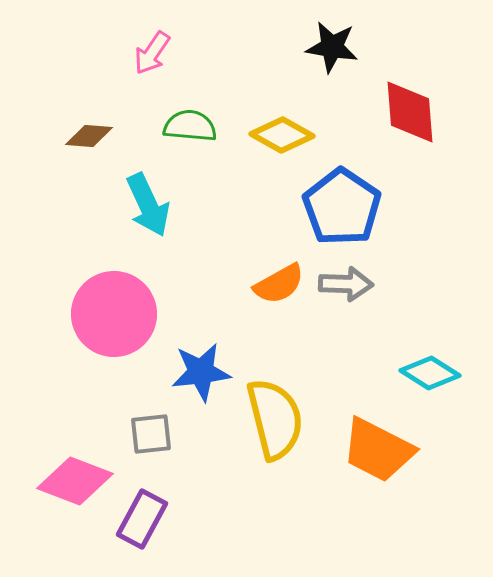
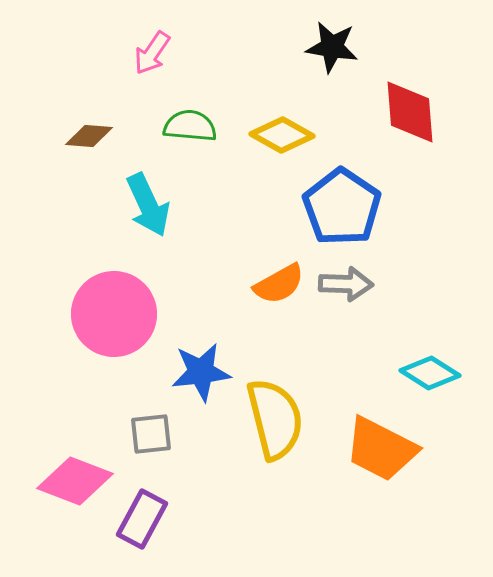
orange trapezoid: moved 3 px right, 1 px up
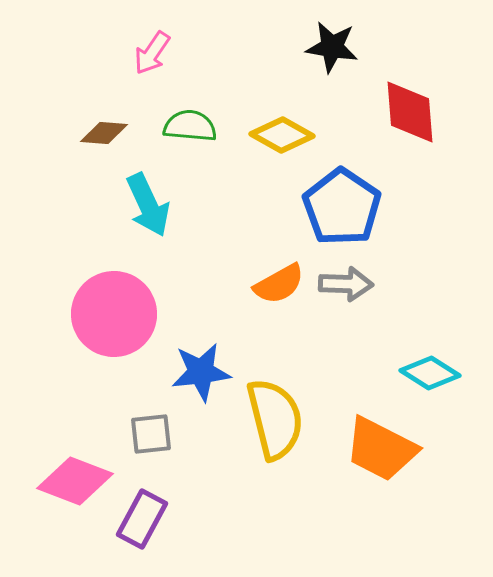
brown diamond: moved 15 px right, 3 px up
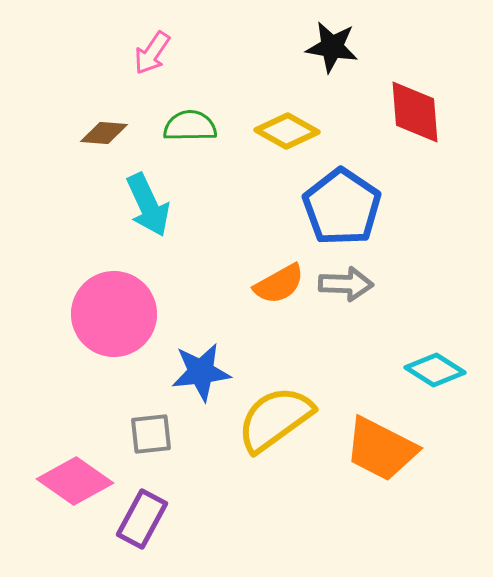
red diamond: moved 5 px right
green semicircle: rotated 6 degrees counterclockwise
yellow diamond: moved 5 px right, 4 px up
cyan diamond: moved 5 px right, 3 px up
yellow semicircle: rotated 112 degrees counterclockwise
pink diamond: rotated 14 degrees clockwise
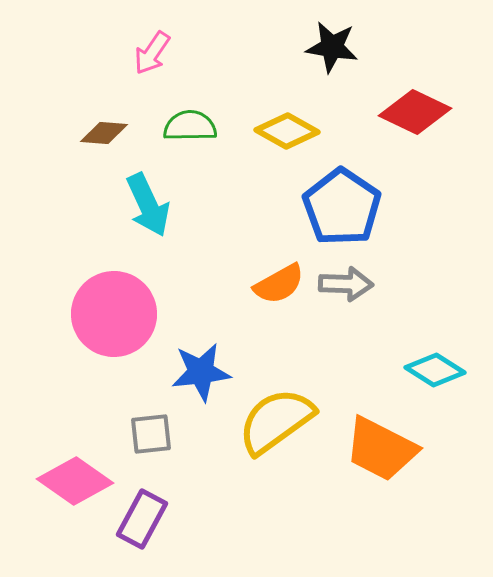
red diamond: rotated 60 degrees counterclockwise
yellow semicircle: moved 1 px right, 2 px down
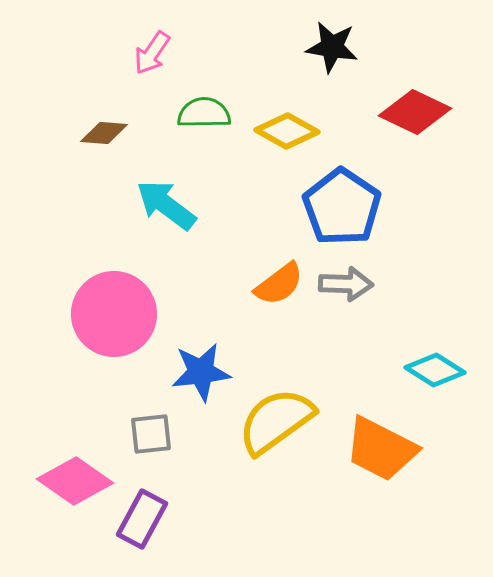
green semicircle: moved 14 px right, 13 px up
cyan arrow: moved 18 px right; rotated 152 degrees clockwise
orange semicircle: rotated 8 degrees counterclockwise
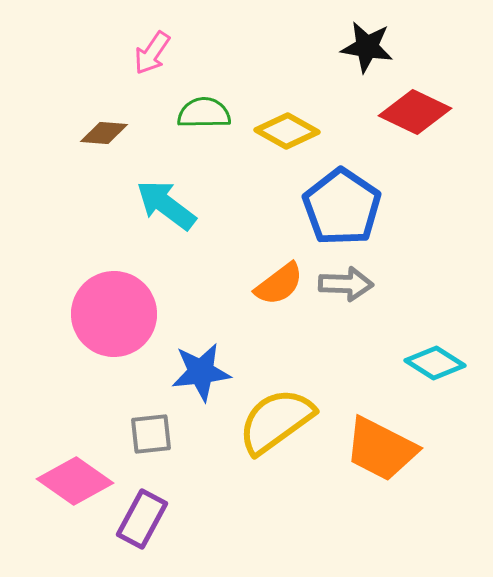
black star: moved 35 px right
cyan diamond: moved 7 px up
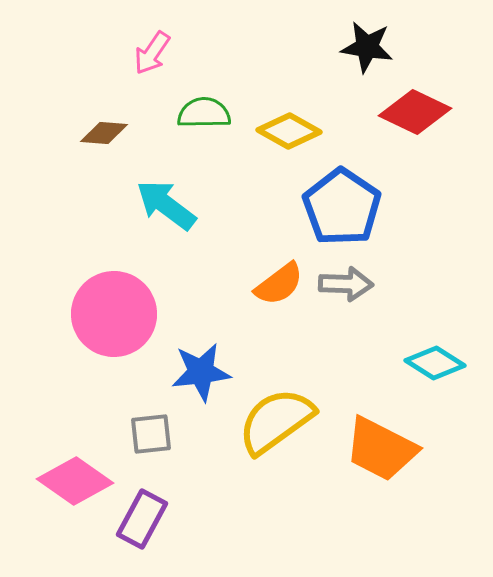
yellow diamond: moved 2 px right
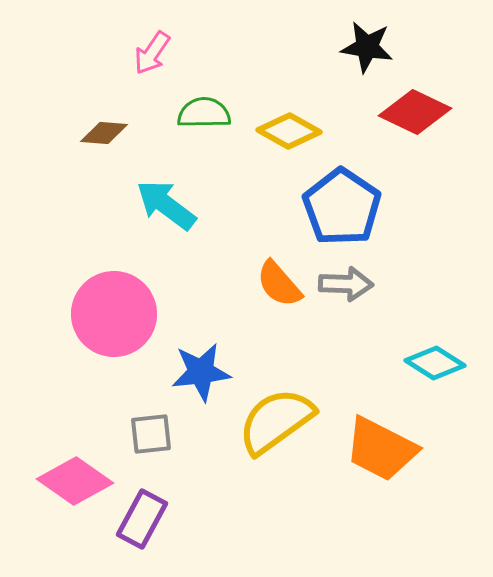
orange semicircle: rotated 86 degrees clockwise
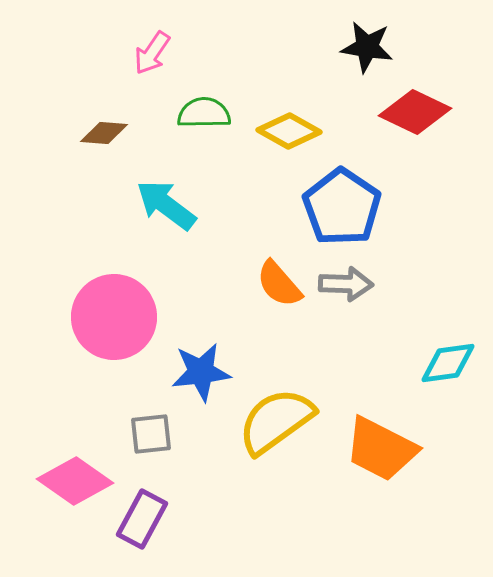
pink circle: moved 3 px down
cyan diamond: moved 13 px right; rotated 40 degrees counterclockwise
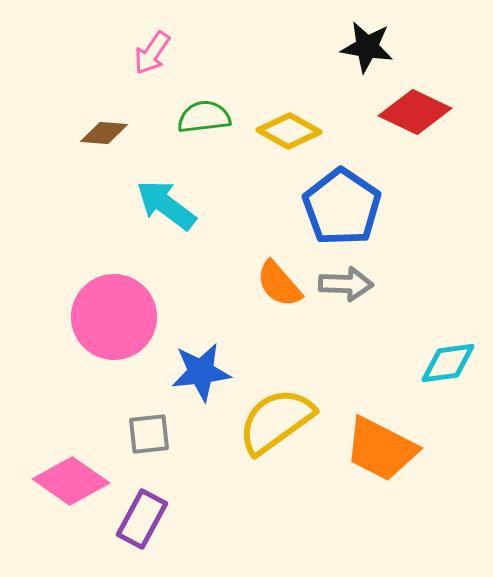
green semicircle: moved 4 px down; rotated 6 degrees counterclockwise
gray square: moved 2 px left
pink diamond: moved 4 px left
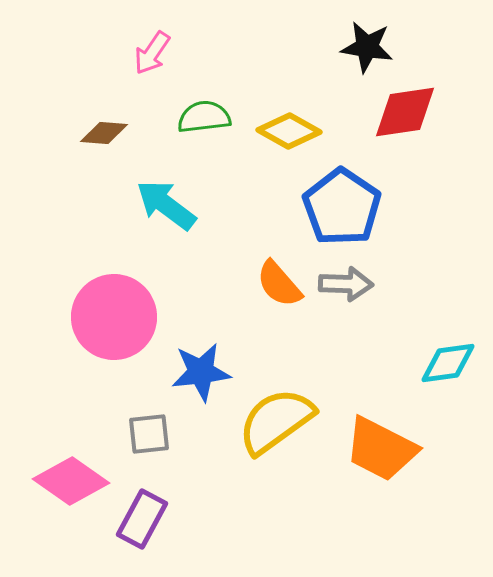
red diamond: moved 10 px left; rotated 34 degrees counterclockwise
